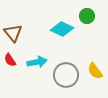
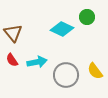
green circle: moved 1 px down
red semicircle: moved 2 px right
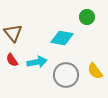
cyan diamond: moved 9 px down; rotated 15 degrees counterclockwise
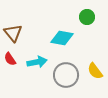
red semicircle: moved 2 px left, 1 px up
